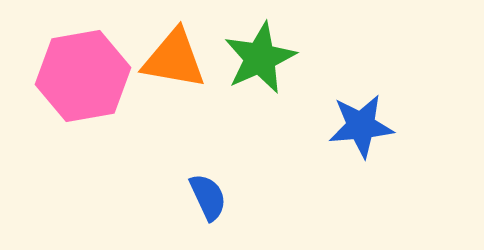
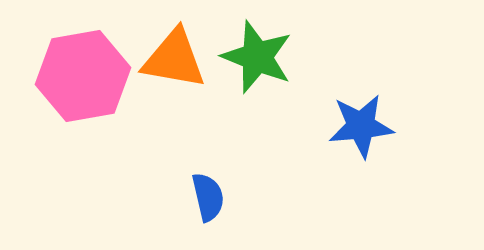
green star: moved 3 px left, 1 px up; rotated 26 degrees counterclockwise
blue semicircle: rotated 12 degrees clockwise
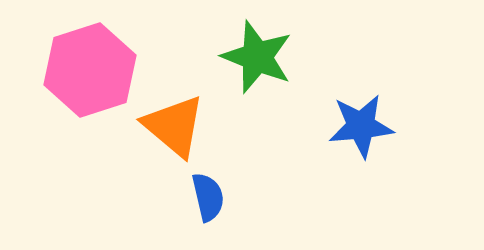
orange triangle: moved 67 px down; rotated 30 degrees clockwise
pink hexagon: moved 7 px right, 6 px up; rotated 8 degrees counterclockwise
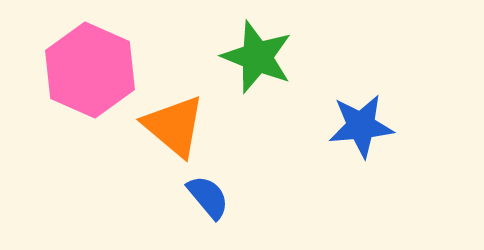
pink hexagon: rotated 18 degrees counterclockwise
blue semicircle: rotated 27 degrees counterclockwise
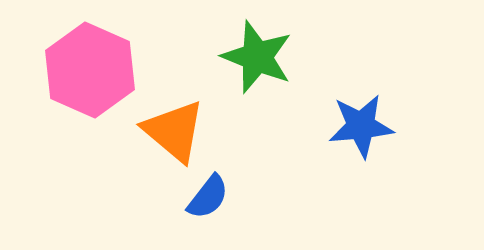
orange triangle: moved 5 px down
blue semicircle: rotated 78 degrees clockwise
